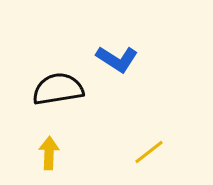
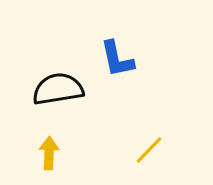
blue L-shape: rotated 45 degrees clockwise
yellow line: moved 2 px up; rotated 8 degrees counterclockwise
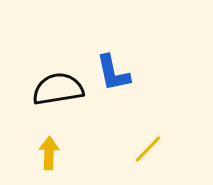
blue L-shape: moved 4 px left, 14 px down
yellow line: moved 1 px left, 1 px up
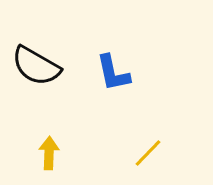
black semicircle: moved 22 px left, 23 px up; rotated 141 degrees counterclockwise
yellow line: moved 4 px down
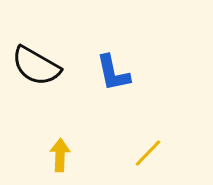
yellow arrow: moved 11 px right, 2 px down
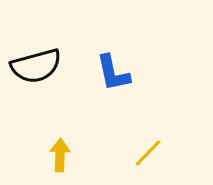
black semicircle: rotated 45 degrees counterclockwise
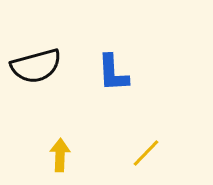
blue L-shape: rotated 9 degrees clockwise
yellow line: moved 2 px left
